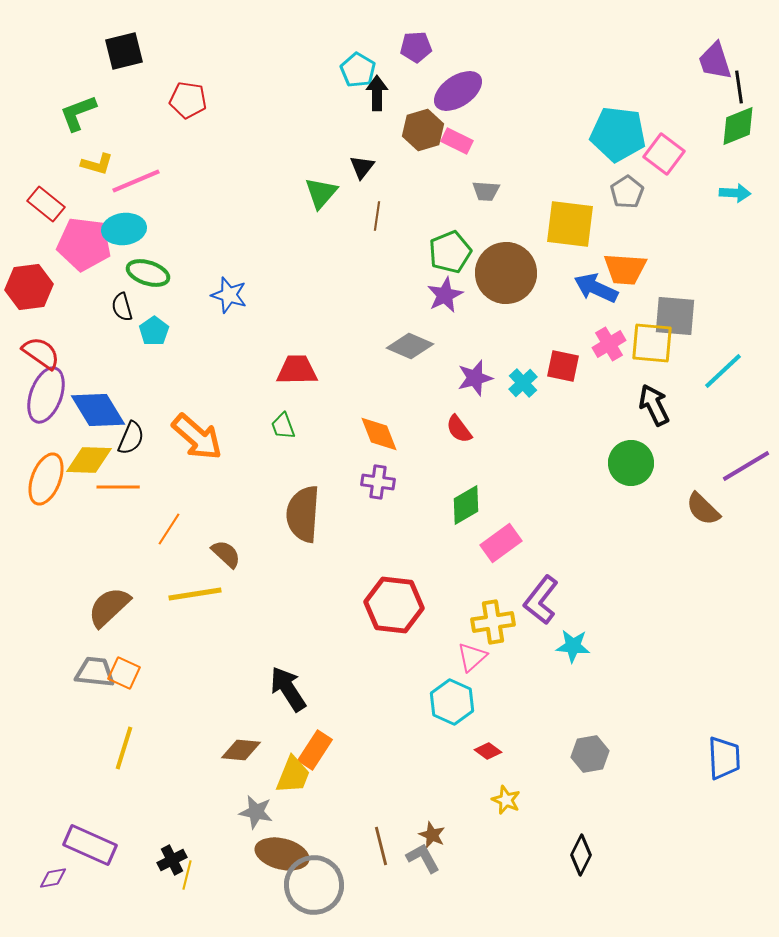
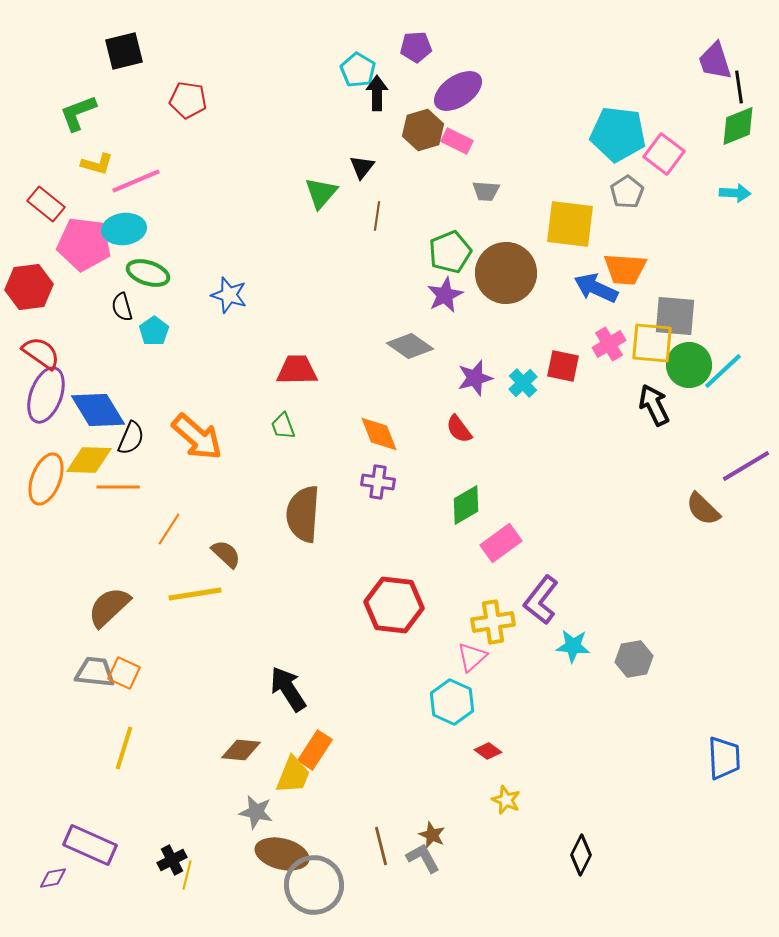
gray diamond at (410, 346): rotated 12 degrees clockwise
green circle at (631, 463): moved 58 px right, 98 px up
gray hexagon at (590, 754): moved 44 px right, 95 px up
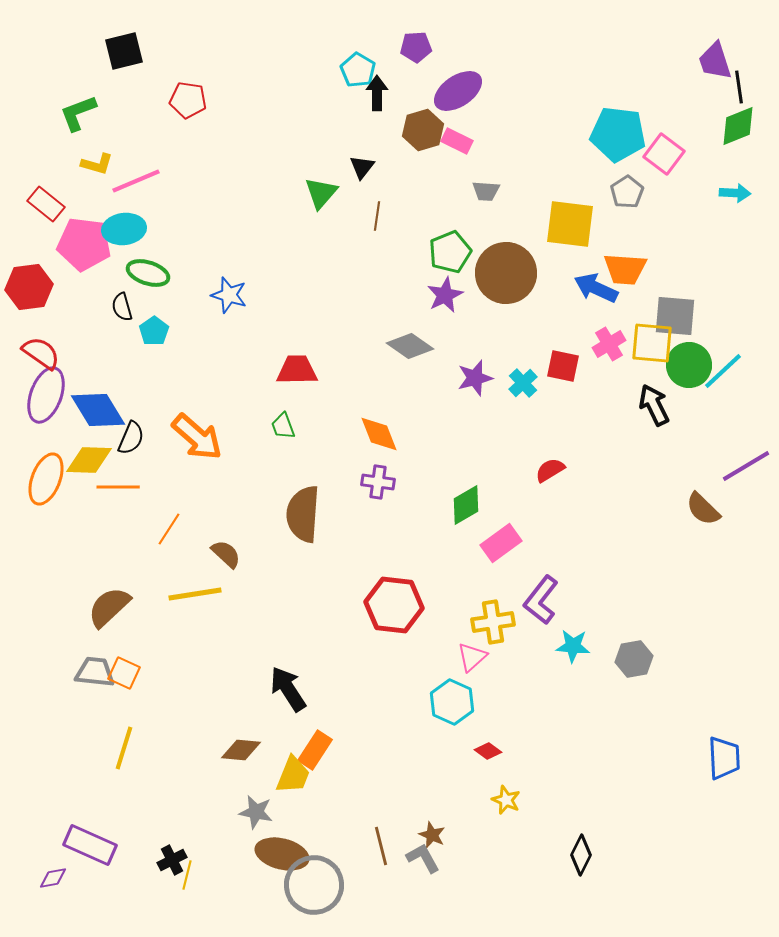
red semicircle at (459, 429): moved 91 px right, 41 px down; rotated 96 degrees clockwise
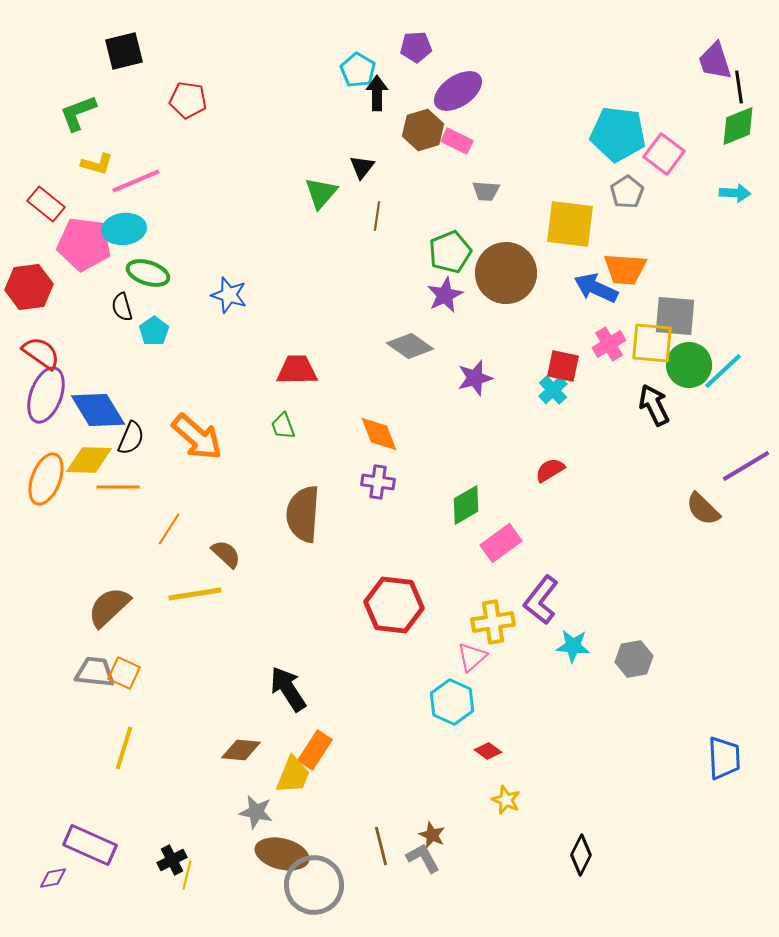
cyan cross at (523, 383): moved 30 px right, 7 px down
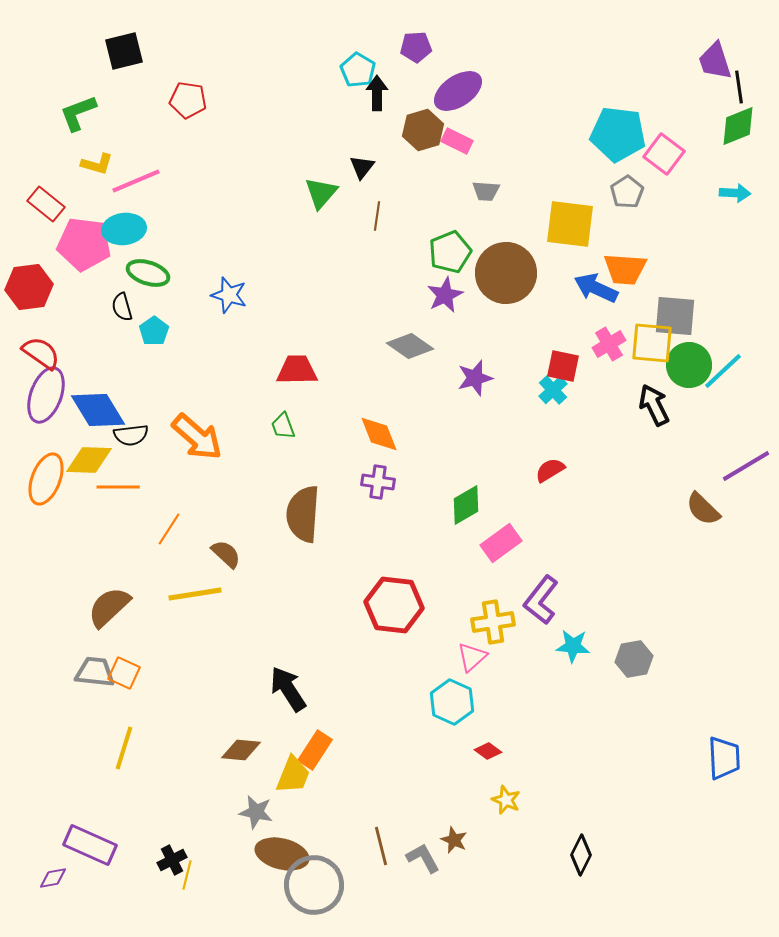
black semicircle at (131, 438): moved 3 px up; rotated 60 degrees clockwise
brown star at (432, 835): moved 22 px right, 5 px down
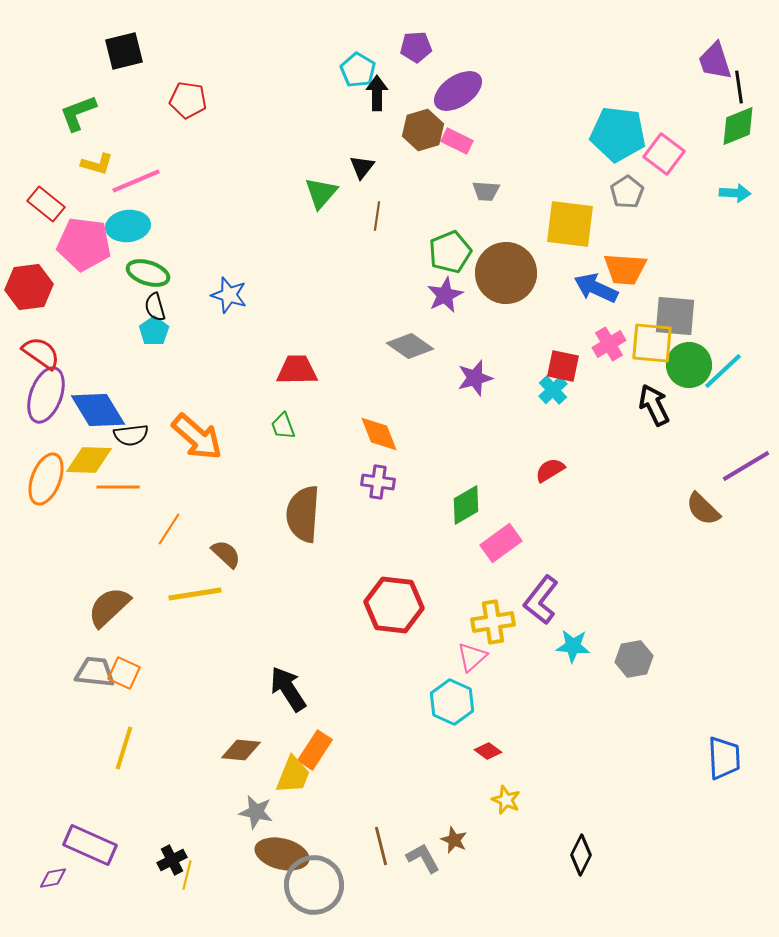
cyan ellipse at (124, 229): moved 4 px right, 3 px up
black semicircle at (122, 307): moved 33 px right
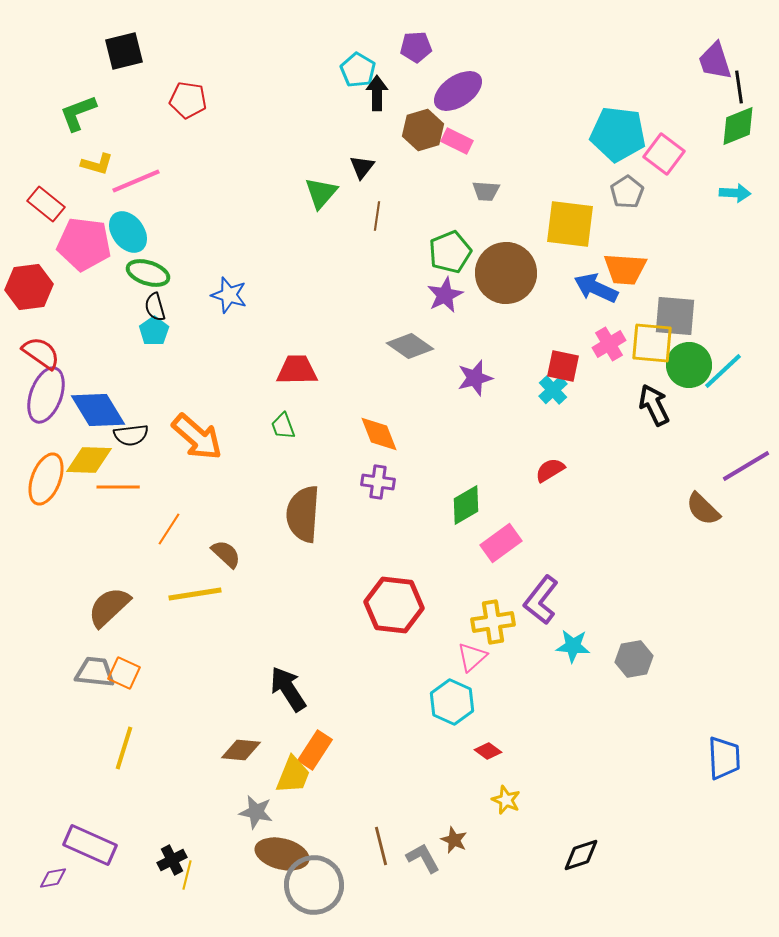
cyan ellipse at (128, 226): moved 6 px down; rotated 60 degrees clockwise
black diamond at (581, 855): rotated 45 degrees clockwise
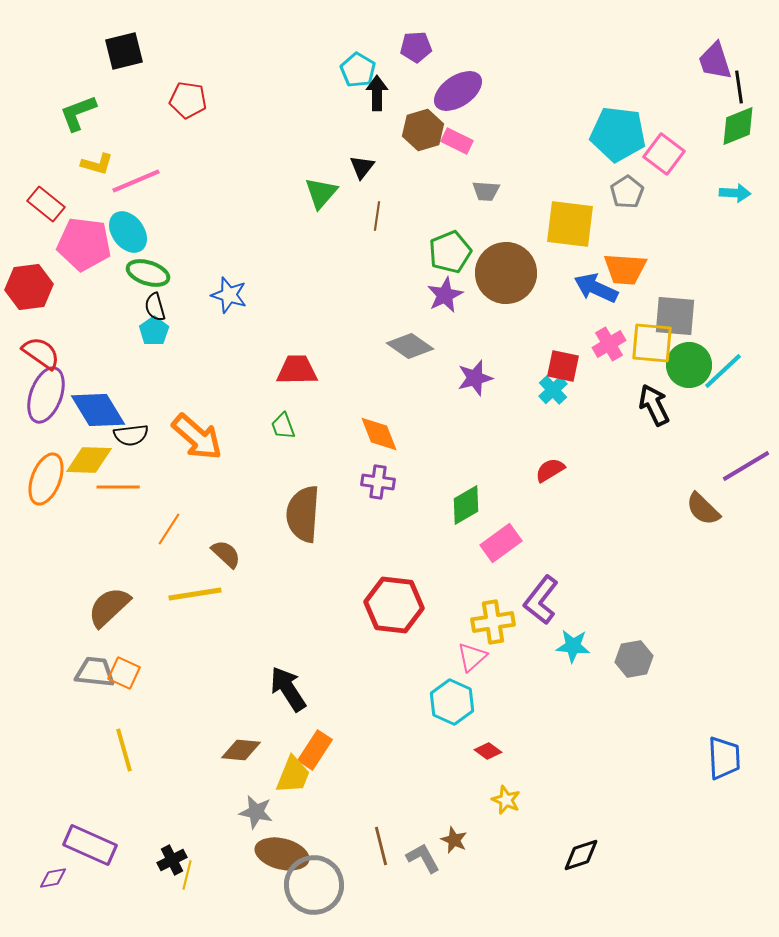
yellow line at (124, 748): moved 2 px down; rotated 33 degrees counterclockwise
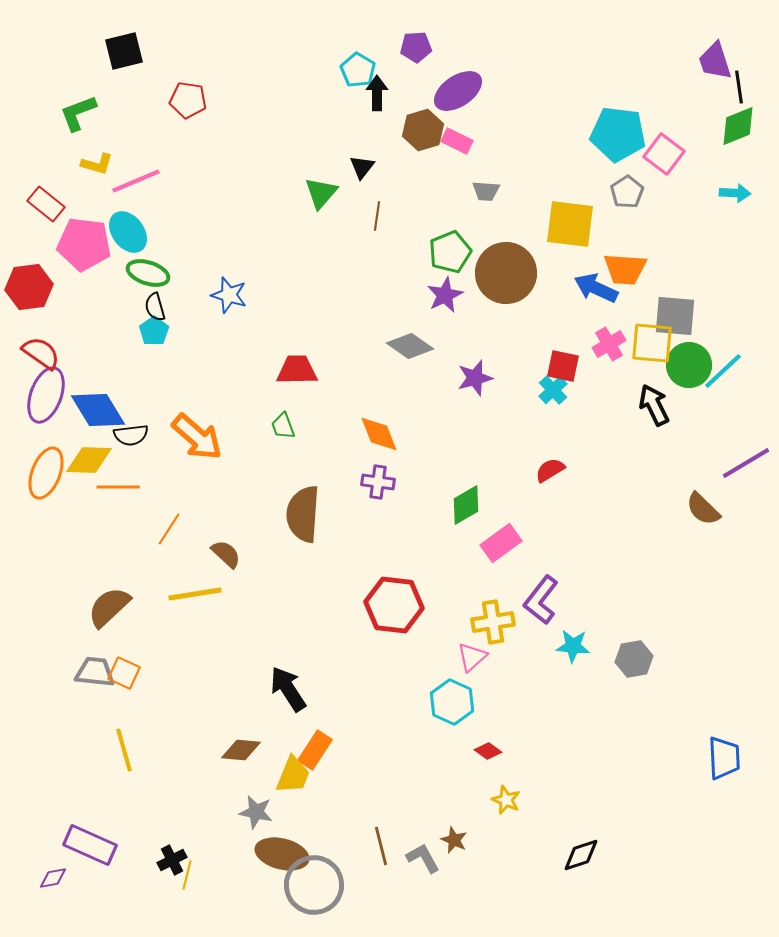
purple line at (746, 466): moved 3 px up
orange ellipse at (46, 479): moved 6 px up
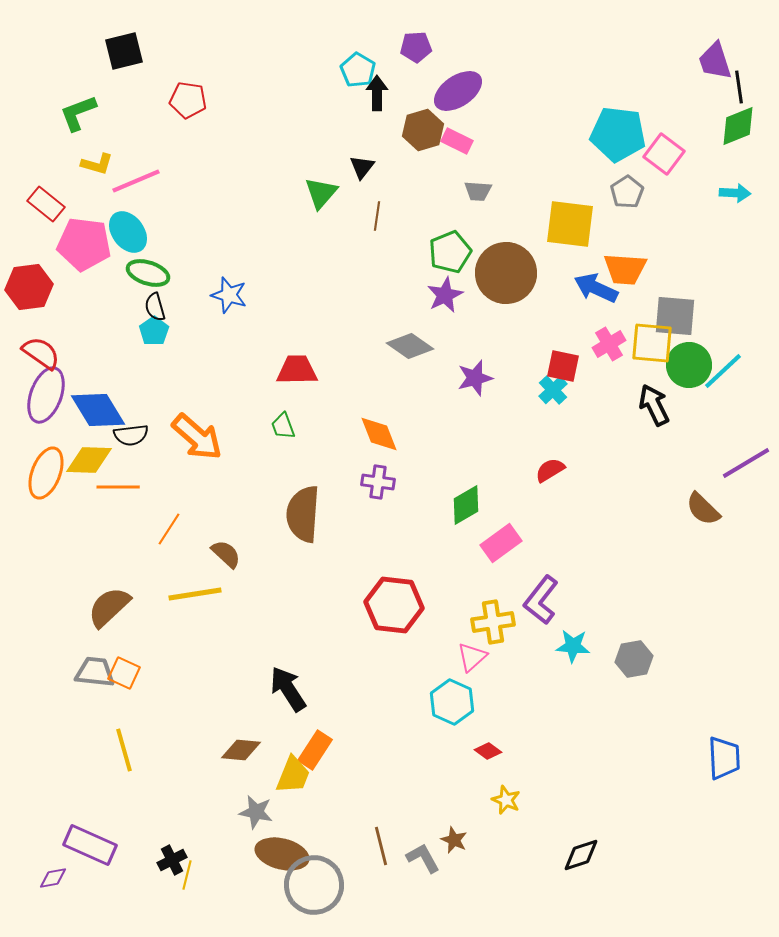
gray trapezoid at (486, 191): moved 8 px left
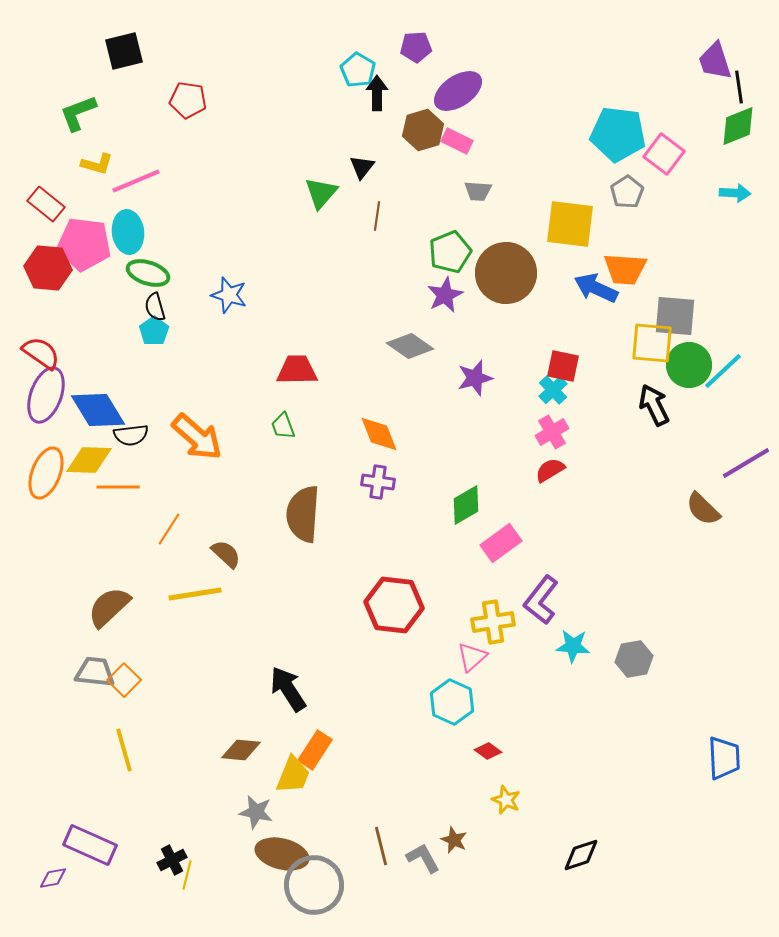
cyan ellipse at (128, 232): rotated 30 degrees clockwise
red hexagon at (29, 287): moved 19 px right, 19 px up; rotated 12 degrees clockwise
pink cross at (609, 344): moved 57 px left, 88 px down
orange square at (124, 673): moved 7 px down; rotated 20 degrees clockwise
